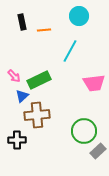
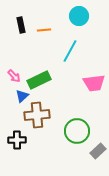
black rectangle: moved 1 px left, 3 px down
green circle: moved 7 px left
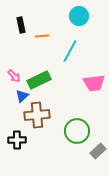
orange line: moved 2 px left, 6 px down
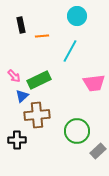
cyan circle: moved 2 px left
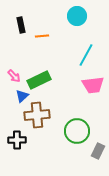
cyan line: moved 16 px right, 4 px down
pink trapezoid: moved 1 px left, 2 px down
gray rectangle: rotated 21 degrees counterclockwise
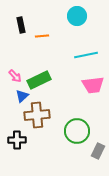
cyan line: rotated 50 degrees clockwise
pink arrow: moved 1 px right
